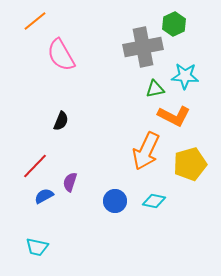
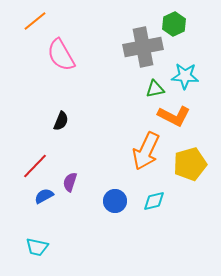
cyan diamond: rotated 25 degrees counterclockwise
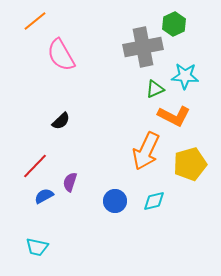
green triangle: rotated 12 degrees counterclockwise
black semicircle: rotated 24 degrees clockwise
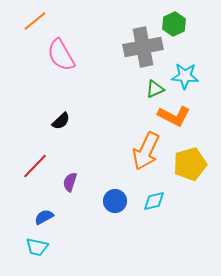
blue semicircle: moved 21 px down
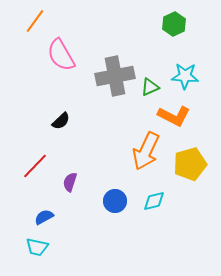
orange line: rotated 15 degrees counterclockwise
gray cross: moved 28 px left, 29 px down
green triangle: moved 5 px left, 2 px up
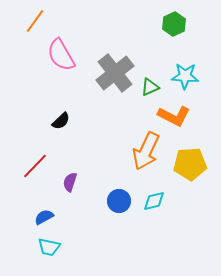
gray cross: moved 3 px up; rotated 27 degrees counterclockwise
yellow pentagon: rotated 12 degrees clockwise
blue circle: moved 4 px right
cyan trapezoid: moved 12 px right
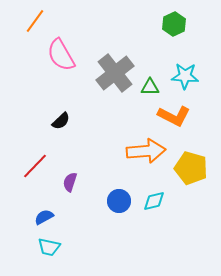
green triangle: rotated 24 degrees clockwise
orange arrow: rotated 120 degrees counterclockwise
yellow pentagon: moved 1 px right, 4 px down; rotated 20 degrees clockwise
